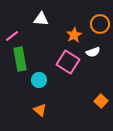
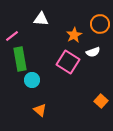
cyan circle: moved 7 px left
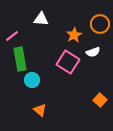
orange square: moved 1 px left, 1 px up
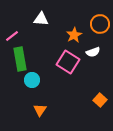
orange triangle: rotated 24 degrees clockwise
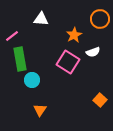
orange circle: moved 5 px up
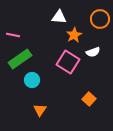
white triangle: moved 18 px right, 2 px up
pink line: moved 1 px right, 1 px up; rotated 48 degrees clockwise
green rectangle: rotated 65 degrees clockwise
orange square: moved 11 px left, 1 px up
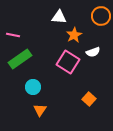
orange circle: moved 1 px right, 3 px up
cyan circle: moved 1 px right, 7 px down
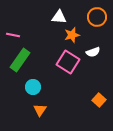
orange circle: moved 4 px left, 1 px down
orange star: moved 2 px left; rotated 14 degrees clockwise
green rectangle: moved 1 px down; rotated 20 degrees counterclockwise
orange square: moved 10 px right, 1 px down
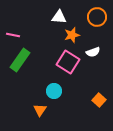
cyan circle: moved 21 px right, 4 px down
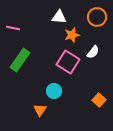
pink line: moved 7 px up
white semicircle: rotated 32 degrees counterclockwise
